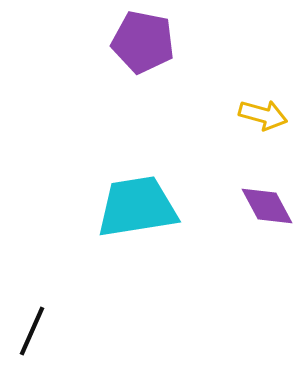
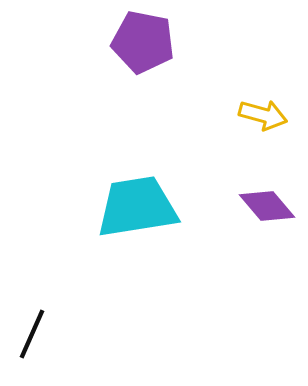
purple diamond: rotated 12 degrees counterclockwise
black line: moved 3 px down
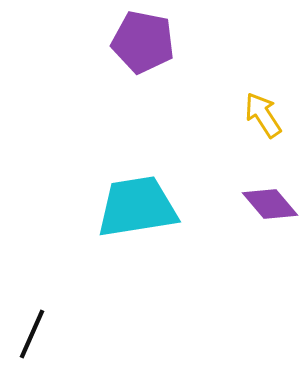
yellow arrow: rotated 138 degrees counterclockwise
purple diamond: moved 3 px right, 2 px up
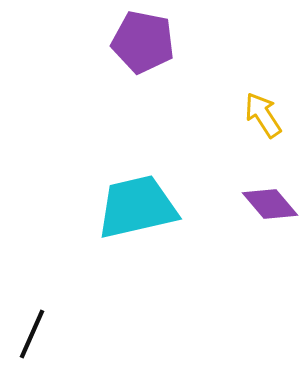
cyan trapezoid: rotated 4 degrees counterclockwise
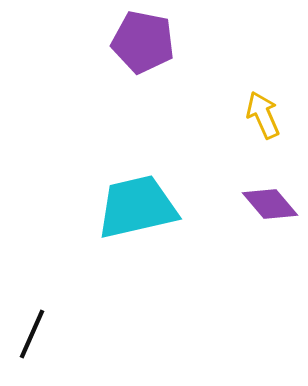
yellow arrow: rotated 9 degrees clockwise
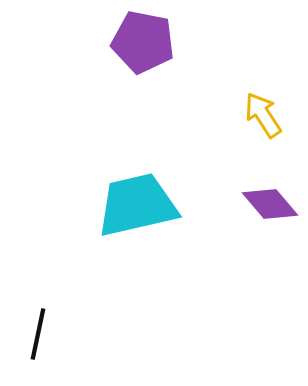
yellow arrow: rotated 9 degrees counterclockwise
cyan trapezoid: moved 2 px up
black line: moved 6 px right; rotated 12 degrees counterclockwise
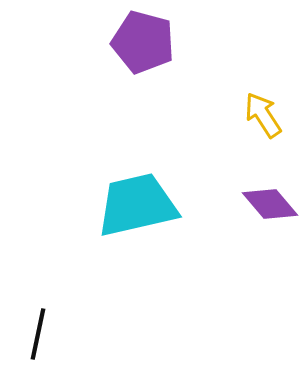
purple pentagon: rotated 4 degrees clockwise
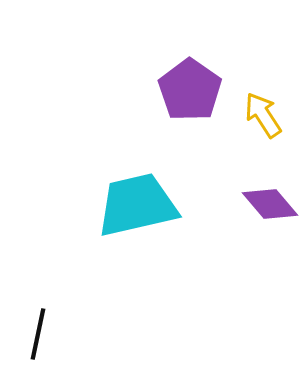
purple pentagon: moved 47 px right, 48 px down; rotated 20 degrees clockwise
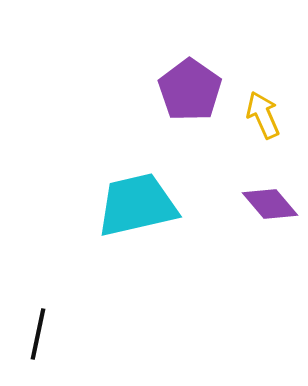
yellow arrow: rotated 9 degrees clockwise
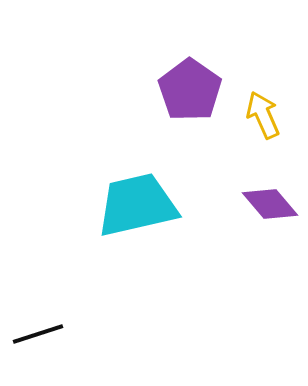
black line: rotated 60 degrees clockwise
